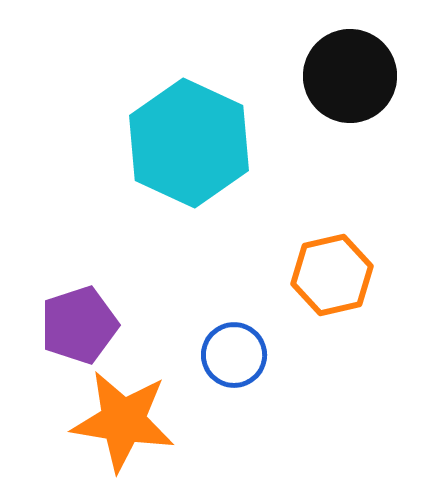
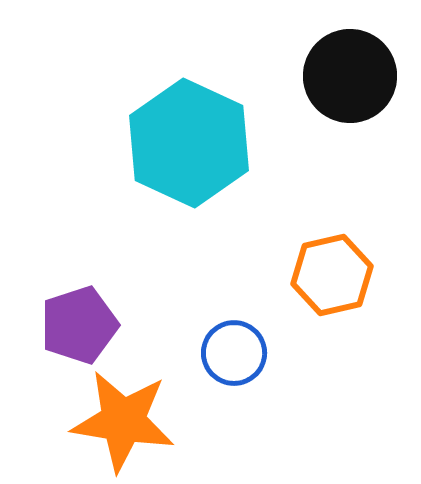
blue circle: moved 2 px up
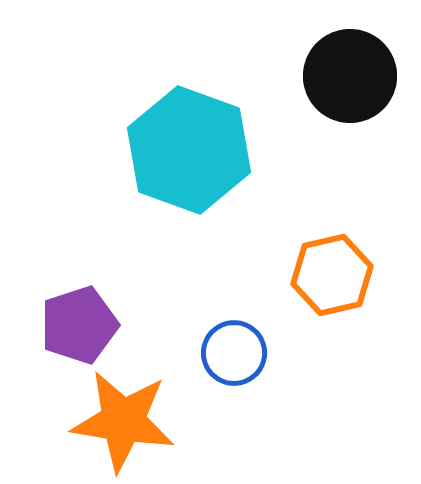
cyan hexagon: moved 7 px down; rotated 5 degrees counterclockwise
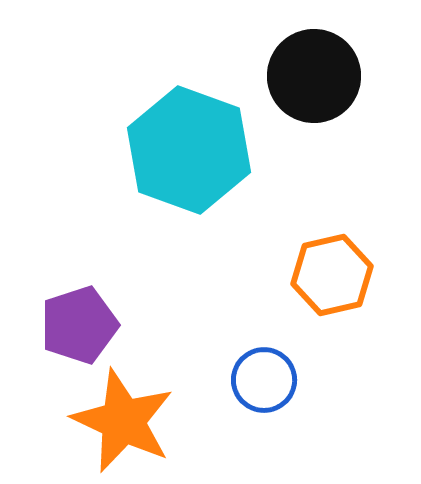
black circle: moved 36 px left
blue circle: moved 30 px right, 27 px down
orange star: rotated 16 degrees clockwise
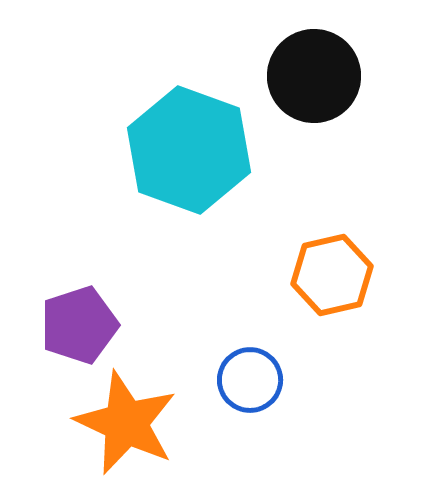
blue circle: moved 14 px left
orange star: moved 3 px right, 2 px down
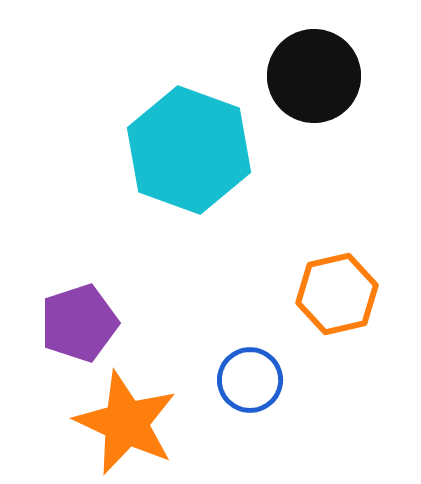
orange hexagon: moved 5 px right, 19 px down
purple pentagon: moved 2 px up
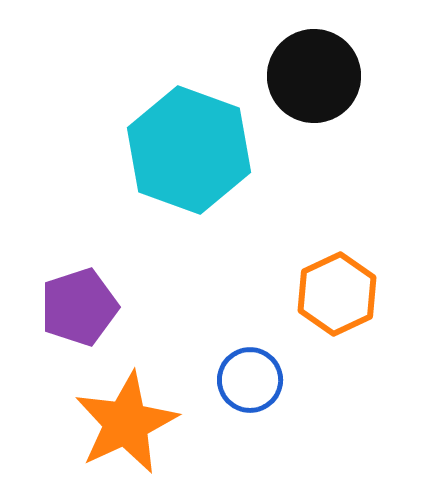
orange hexagon: rotated 12 degrees counterclockwise
purple pentagon: moved 16 px up
orange star: rotated 22 degrees clockwise
